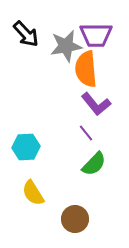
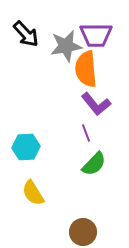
purple line: rotated 18 degrees clockwise
brown circle: moved 8 px right, 13 px down
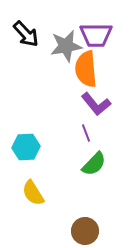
brown circle: moved 2 px right, 1 px up
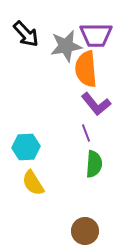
green semicircle: rotated 40 degrees counterclockwise
yellow semicircle: moved 10 px up
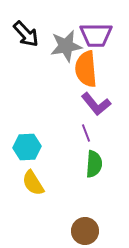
cyan hexagon: moved 1 px right
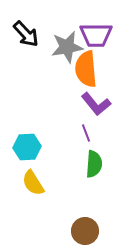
gray star: moved 1 px right, 1 px down
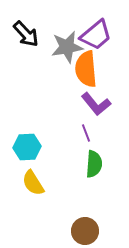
purple trapezoid: rotated 40 degrees counterclockwise
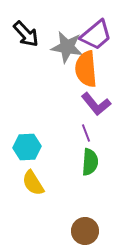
gray star: rotated 20 degrees clockwise
green semicircle: moved 4 px left, 2 px up
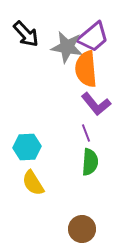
purple trapezoid: moved 3 px left, 2 px down
brown circle: moved 3 px left, 2 px up
